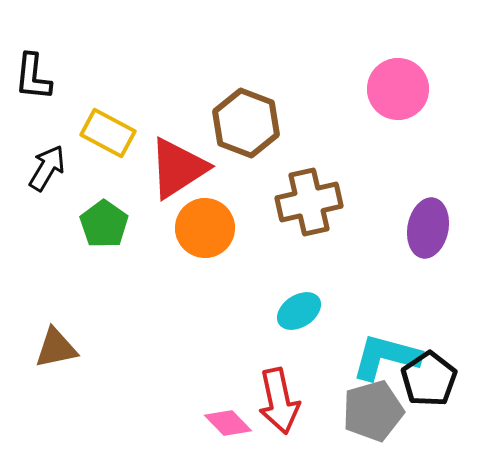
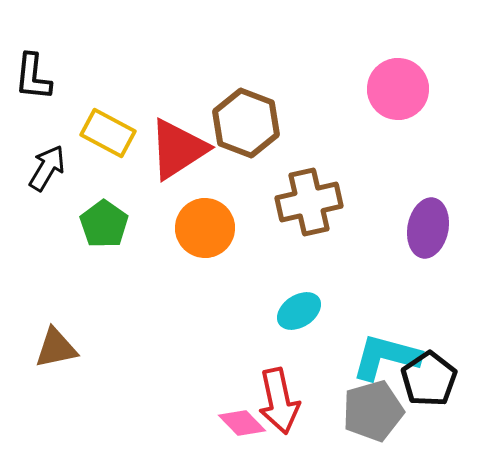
red triangle: moved 19 px up
pink diamond: moved 14 px right
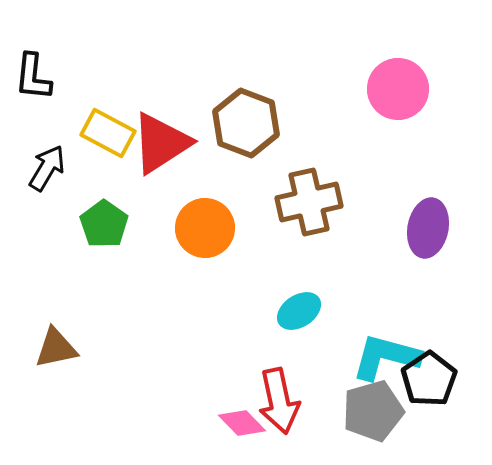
red triangle: moved 17 px left, 6 px up
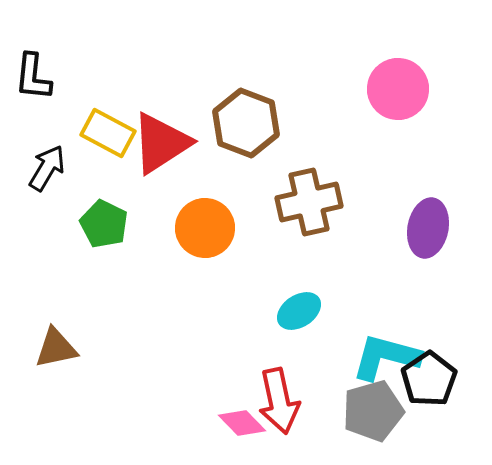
green pentagon: rotated 9 degrees counterclockwise
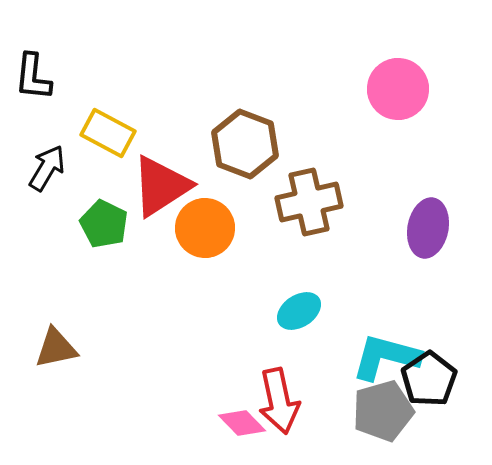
brown hexagon: moved 1 px left, 21 px down
red triangle: moved 43 px down
gray pentagon: moved 10 px right
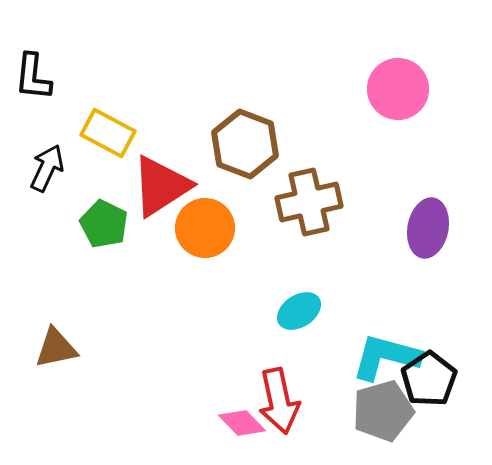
black arrow: rotated 6 degrees counterclockwise
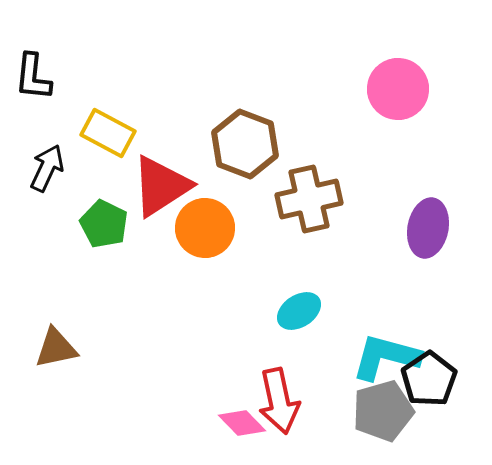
brown cross: moved 3 px up
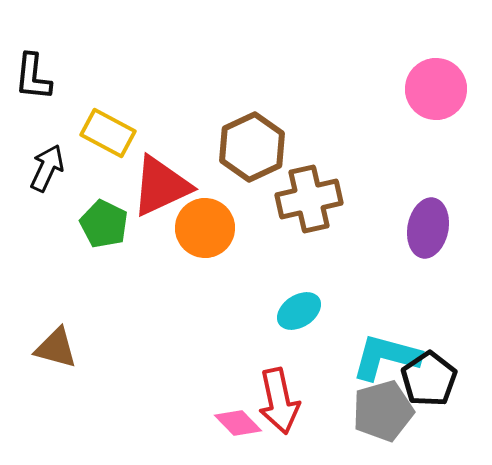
pink circle: moved 38 px right
brown hexagon: moved 7 px right, 3 px down; rotated 14 degrees clockwise
red triangle: rotated 8 degrees clockwise
brown triangle: rotated 27 degrees clockwise
pink diamond: moved 4 px left
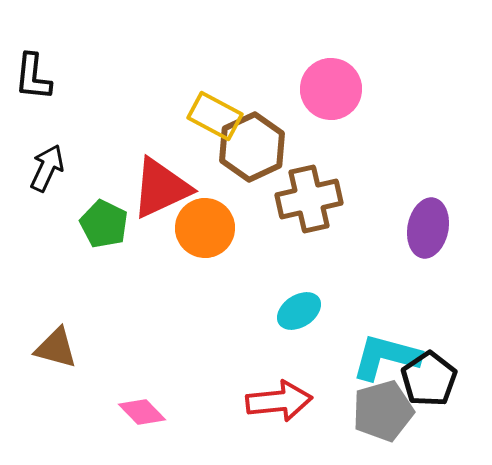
pink circle: moved 105 px left
yellow rectangle: moved 107 px right, 17 px up
red triangle: moved 2 px down
red arrow: rotated 84 degrees counterclockwise
pink diamond: moved 96 px left, 11 px up
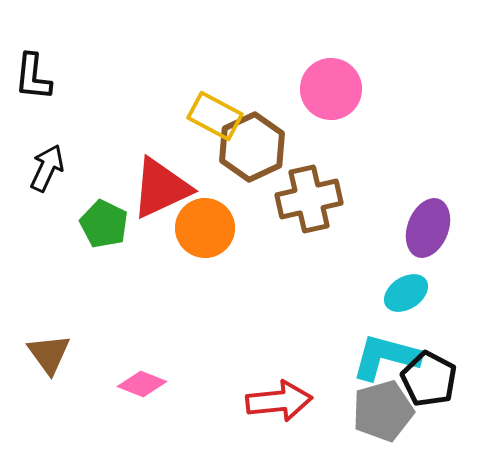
purple ellipse: rotated 10 degrees clockwise
cyan ellipse: moved 107 px right, 18 px up
brown triangle: moved 7 px left, 6 px down; rotated 39 degrees clockwise
black pentagon: rotated 10 degrees counterclockwise
pink diamond: moved 28 px up; rotated 24 degrees counterclockwise
